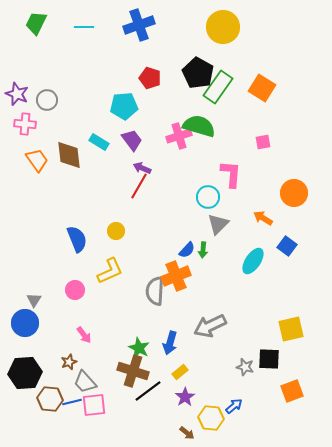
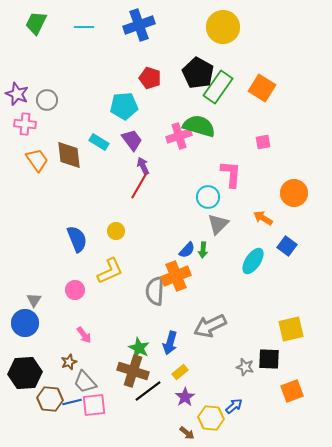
purple arrow at (142, 168): moved 1 px right, 2 px up; rotated 42 degrees clockwise
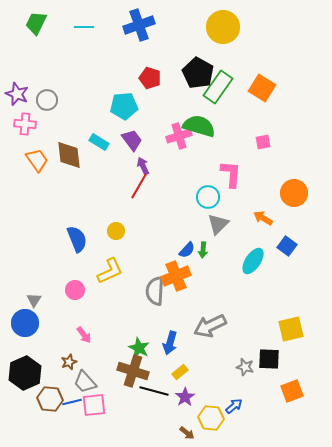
black hexagon at (25, 373): rotated 20 degrees counterclockwise
black line at (148, 391): moved 6 px right; rotated 52 degrees clockwise
